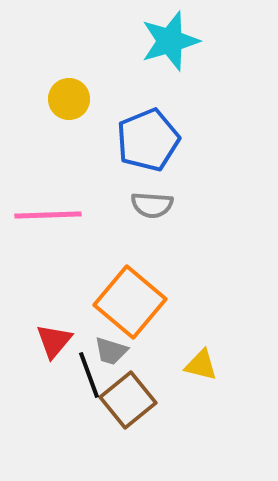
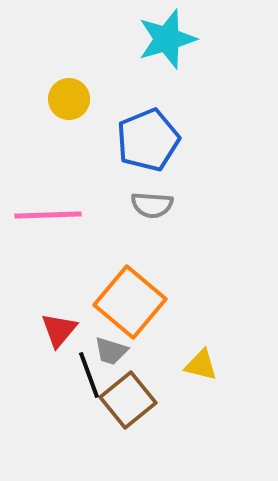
cyan star: moved 3 px left, 2 px up
red triangle: moved 5 px right, 11 px up
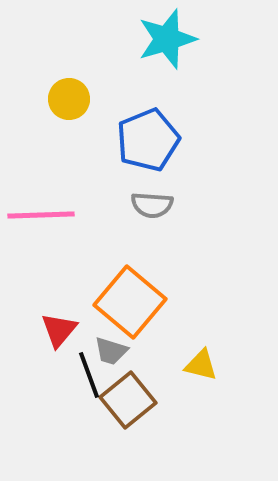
pink line: moved 7 px left
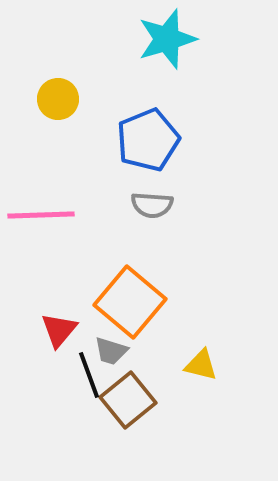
yellow circle: moved 11 px left
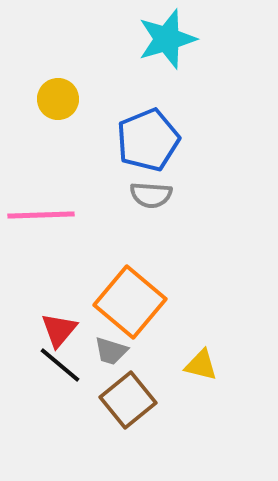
gray semicircle: moved 1 px left, 10 px up
black line: moved 29 px left, 10 px up; rotated 30 degrees counterclockwise
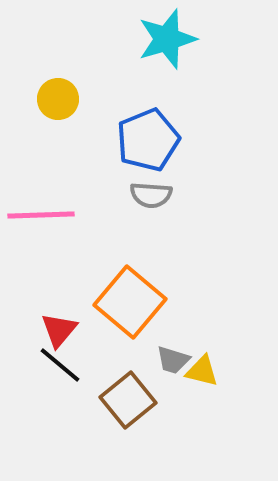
gray trapezoid: moved 62 px right, 9 px down
yellow triangle: moved 1 px right, 6 px down
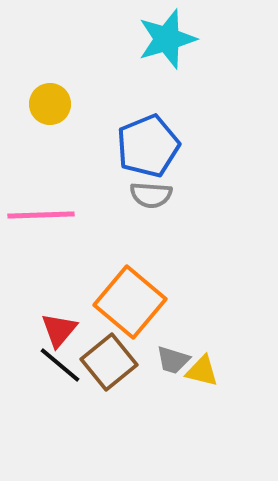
yellow circle: moved 8 px left, 5 px down
blue pentagon: moved 6 px down
brown square: moved 19 px left, 38 px up
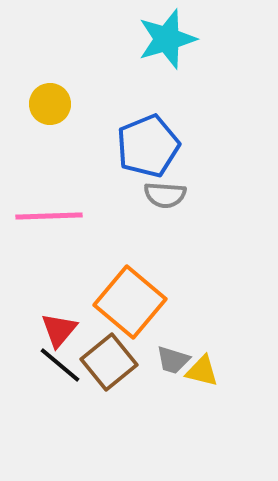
gray semicircle: moved 14 px right
pink line: moved 8 px right, 1 px down
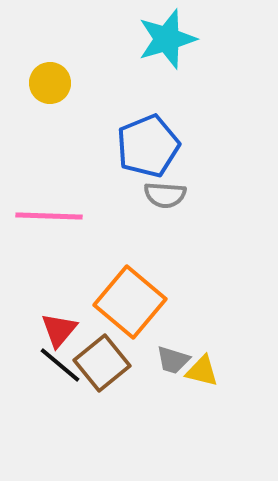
yellow circle: moved 21 px up
pink line: rotated 4 degrees clockwise
brown square: moved 7 px left, 1 px down
